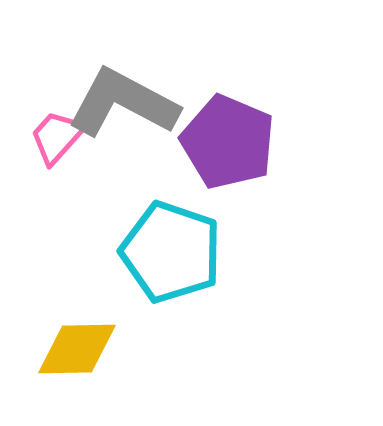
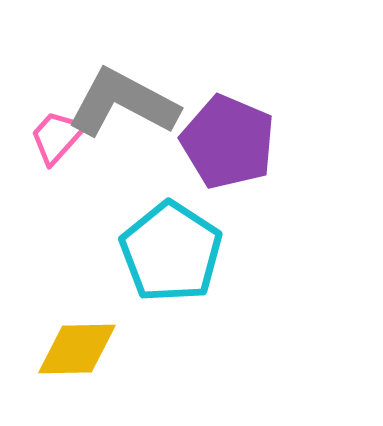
cyan pentagon: rotated 14 degrees clockwise
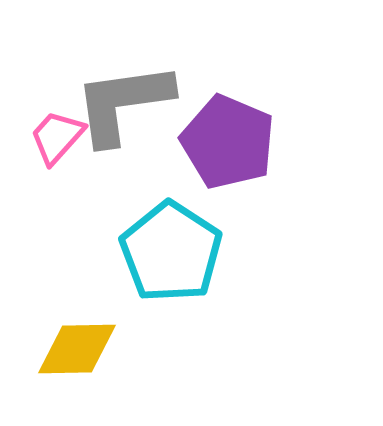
gray L-shape: rotated 36 degrees counterclockwise
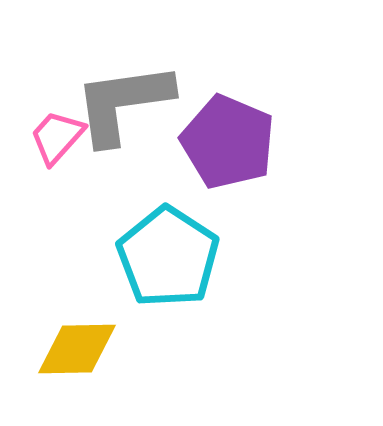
cyan pentagon: moved 3 px left, 5 px down
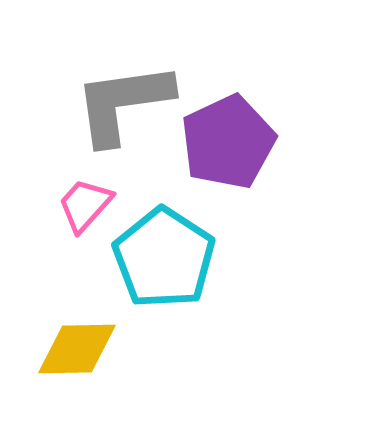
pink trapezoid: moved 28 px right, 68 px down
purple pentagon: rotated 24 degrees clockwise
cyan pentagon: moved 4 px left, 1 px down
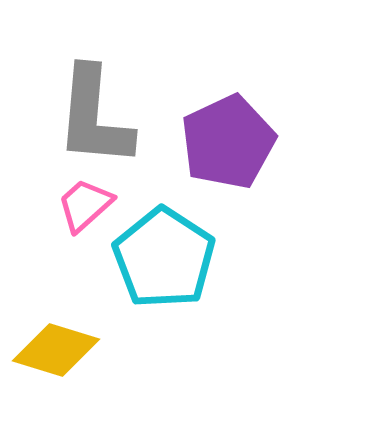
gray L-shape: moved 29 px left, 14 px down; rotated 77 degrees counterclockwise
pink trapezoid: rotated 6 degrees clockwise
yellow diamond: moved 21 px left, 1 px down; rotated 18 degrees clockwise
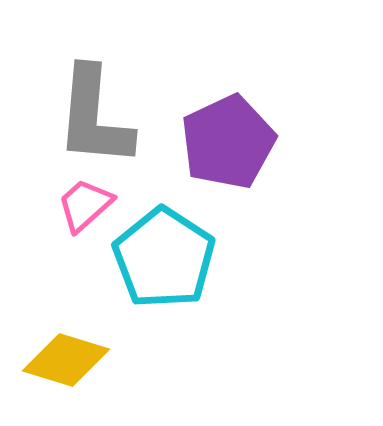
yellow diamond: moved 10 px right, 10 px down
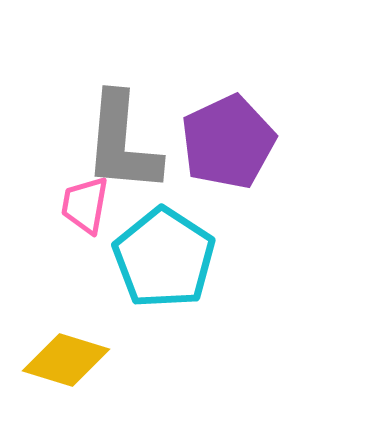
gray L-shape: moved 28 px right, 26 px down
pink trapezoid: rotated 38 degrees counterclockwise
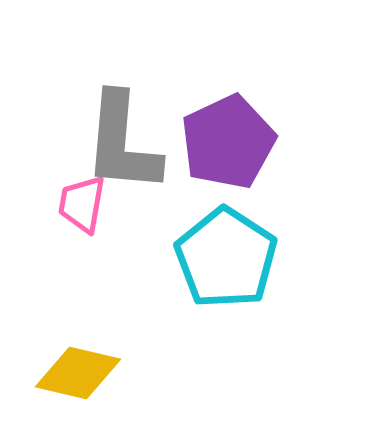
pink trapezoid: moved 3 px left, 1 px up
cyan pentagon: moved 62 px right
yellow diamond: moved 12 px right, 13 px down; rotated 4 degrees counterclockwise
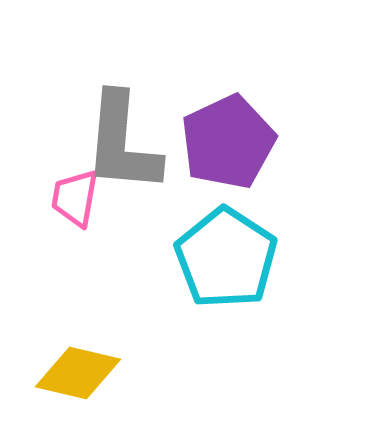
pink trapezoid: moved 7 px left, 6 px up
